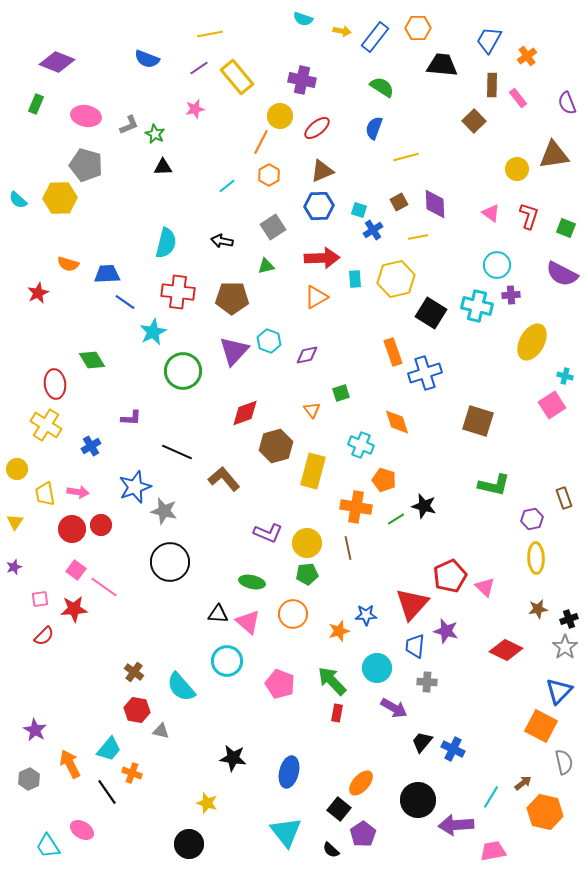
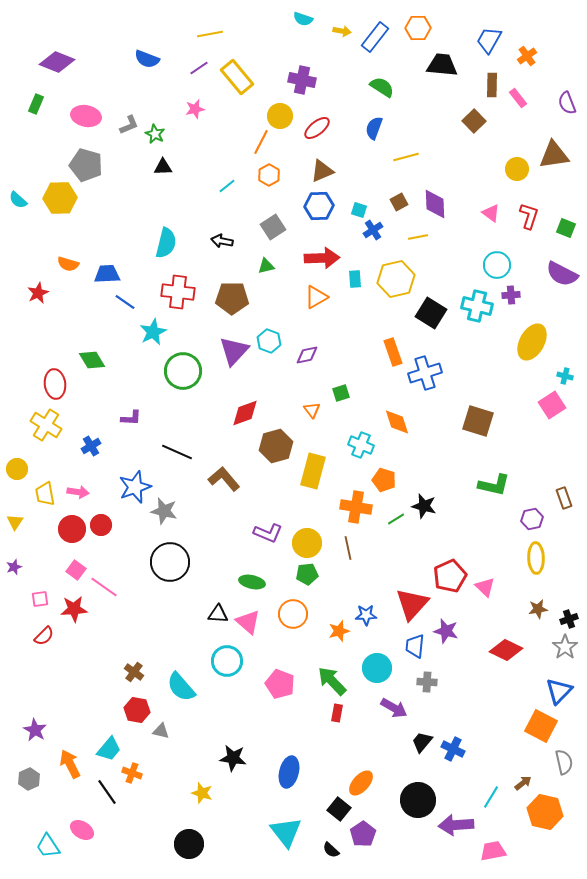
yellow star at (207, 803): moved 5 px left, 10 px up
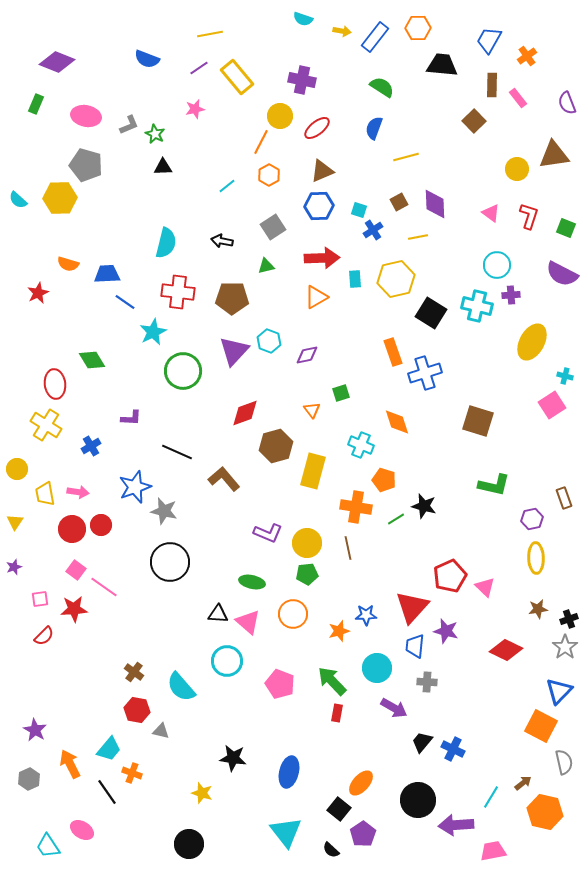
red triangle at (412, 604): moved 3 px down
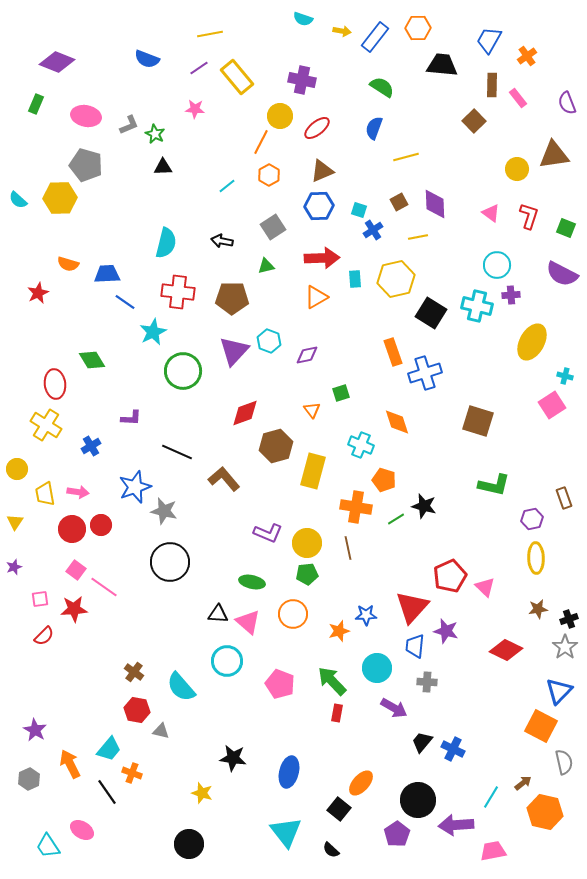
pink star at (195, 109): rotated 18 degrees clockwise
purple pentagon at (363, 834): moved 34 px right
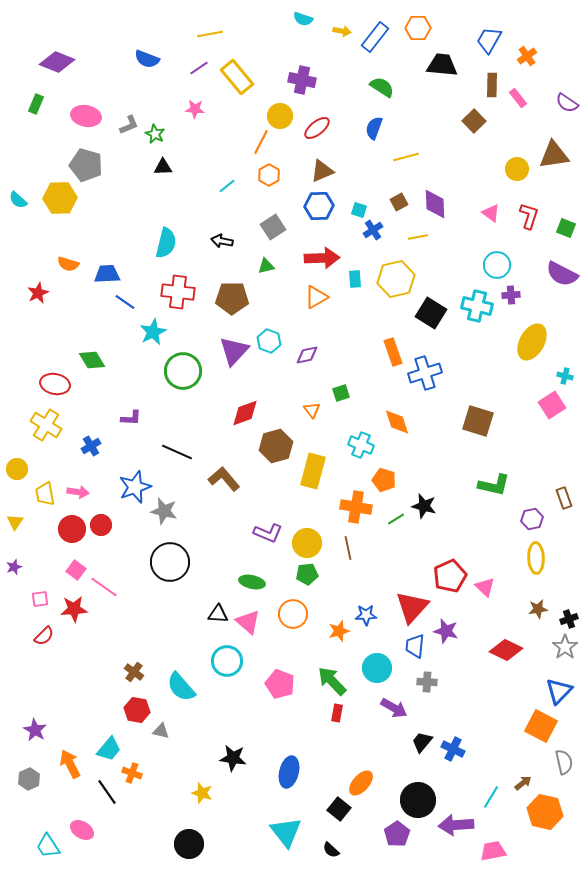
purple semicircle at (567, 103): rotated 35 degrees counterclockwise
red ellipse at (55, 384): rotated 72 degrees counterclockwise
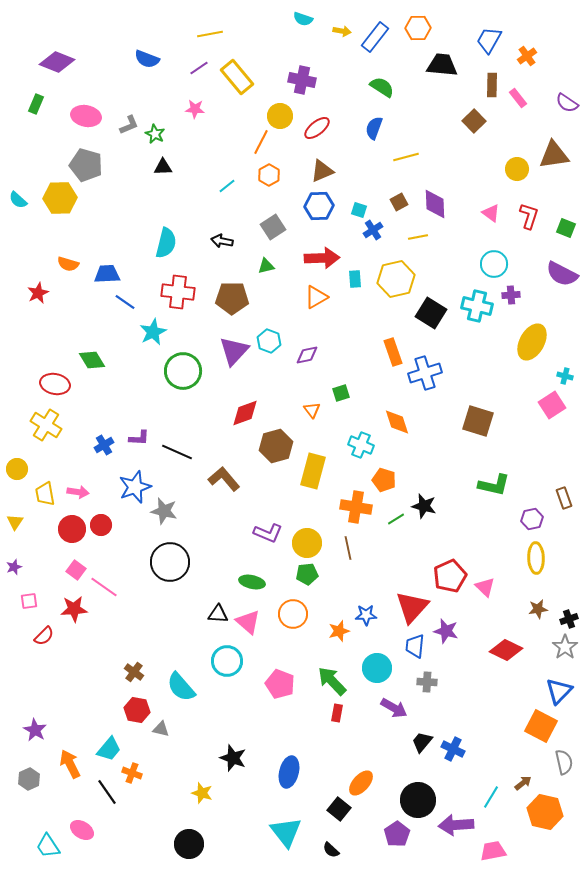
cyan circle at (497, 265): moved 3 px left, 1 px up
purple L-shape at (131, 418): moved 8 px right, 20 px down
blue cross at (91, 446): moved 13 px right, 1 px up
pink square at (40, 599): moved 11 px left, 2 px down
gray triangle at (161, 731): moved 2 px up
black star at (233, 758): rotated 12 degrees clockwise
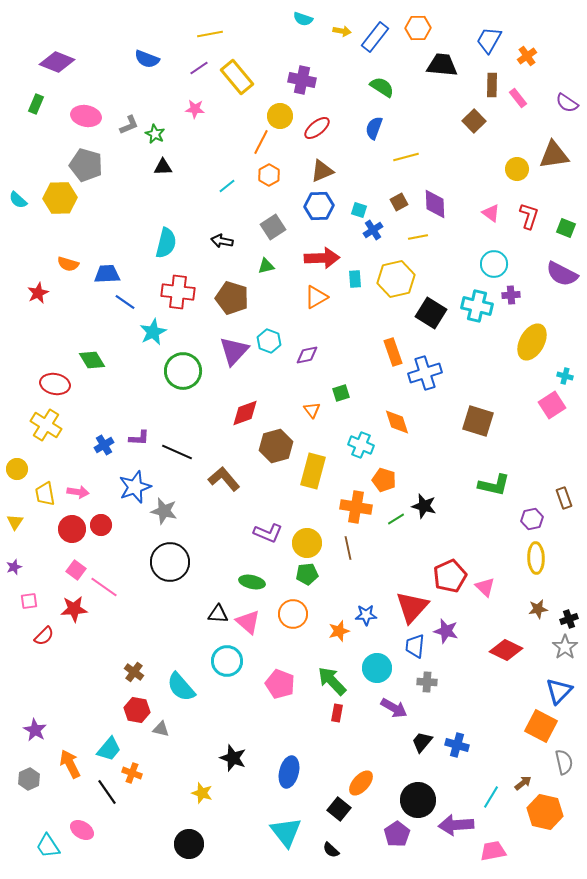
brown pentagon at (232, 298): rotated 16 degrees clockwise
blue cross at (453, 749): moved 4 px right, 4 px up; rotated 10 degrees counterclockwise
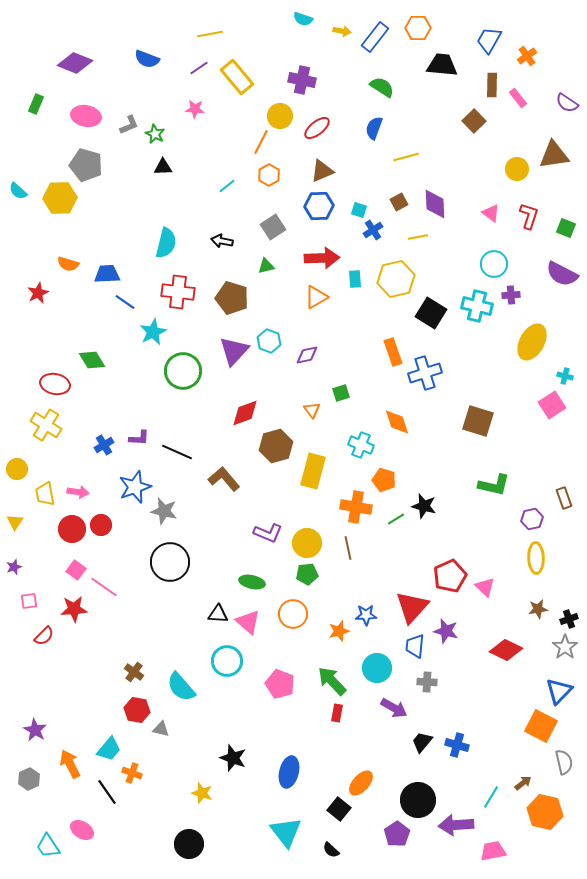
purple diamond at (57, 62): moved 18 px right, 1 px down
cyan semicircle at (18, 200): moved 9 px up
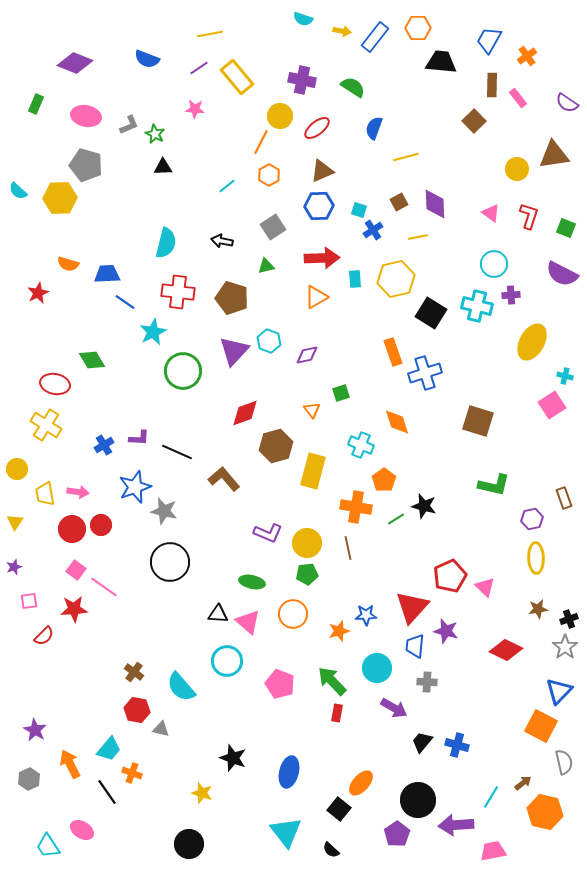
black trapezoid at (442, 65): moved 1 px left, 3 px up
green semicircle at (382, 87): moved 29 px left
orange pentagon at (384, 480): rotated 20 degrees clockwise
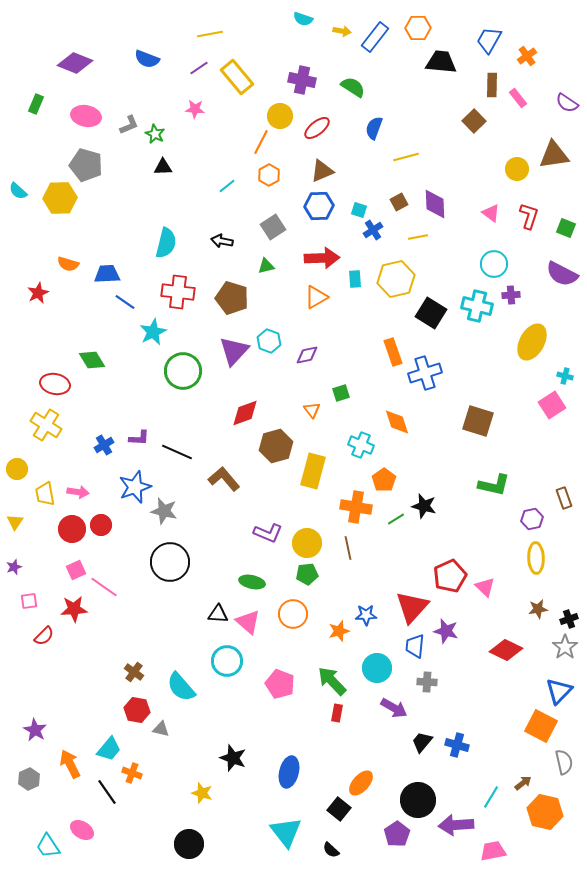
pink square at (76, 570): rotated 30 degrees clockwise
